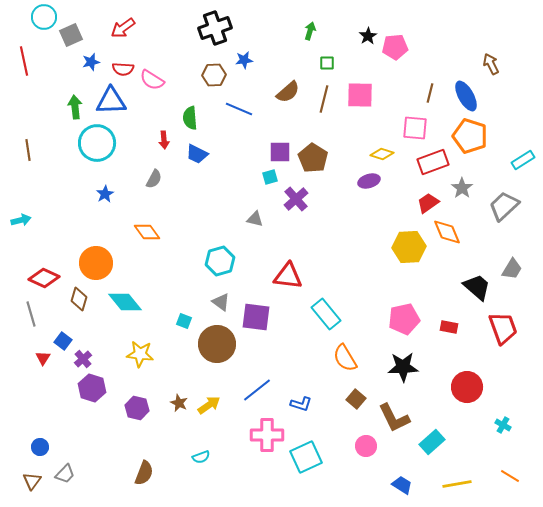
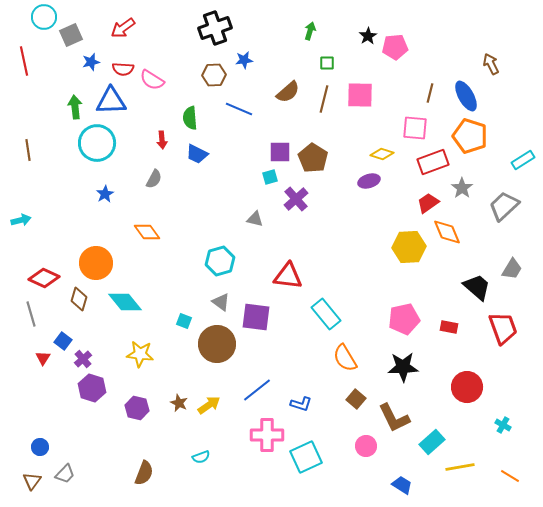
red arrow at (164, 140): moved 2 px left
yellow line at (457, 484): moved 3 px right, 17 px up
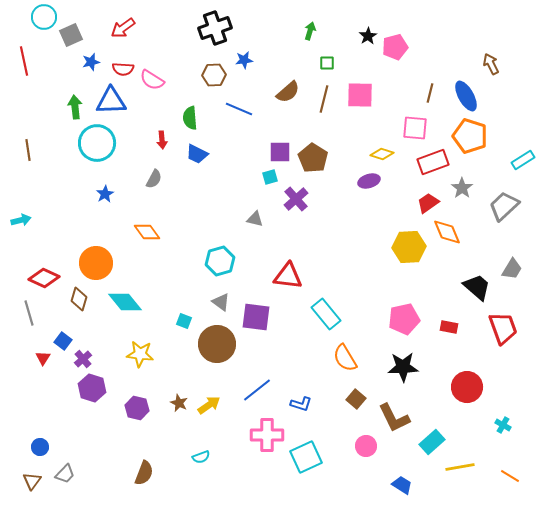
pink pentagon at (395, 47): rotated 10 degrees counterclockwise
gray line at (31, 314): moved 2 px left, 1 px up
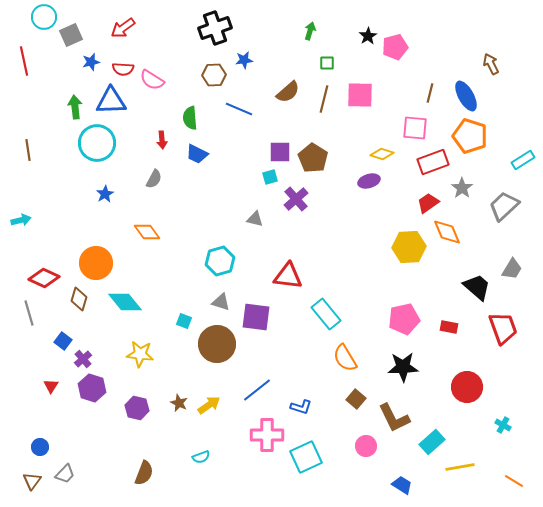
gray triangle at (221, 302): rotated 18 degrees counterclockwise
red triangle at (43, 358): moved 8 px right, 28 px down
blue L-shape at (301, 404): moved 3 px down
orange line at (510, 476): moved 4 px right, 5 px down
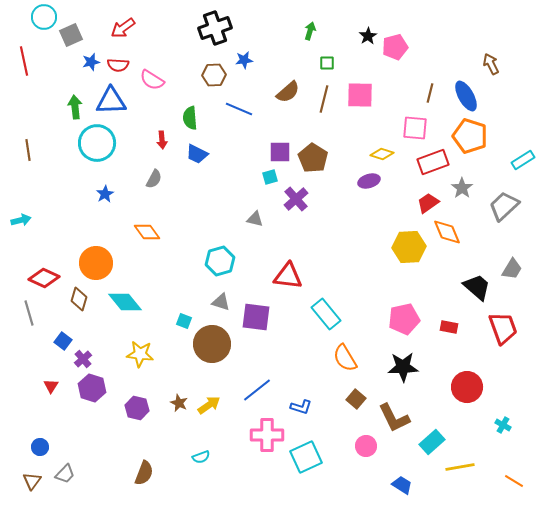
red semicircle at (123, 69): moved 5 px left, 4 px up
brown circle at (217, 344): moved 5 px left
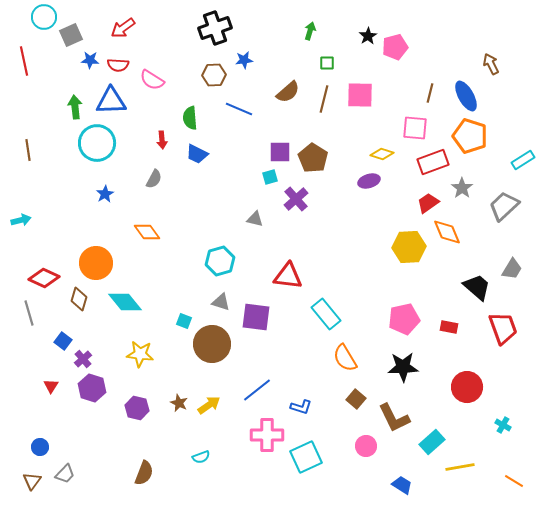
blue star at (91, 62): moved 1 px left, 2 px up; rotated 18 degrees clockwise
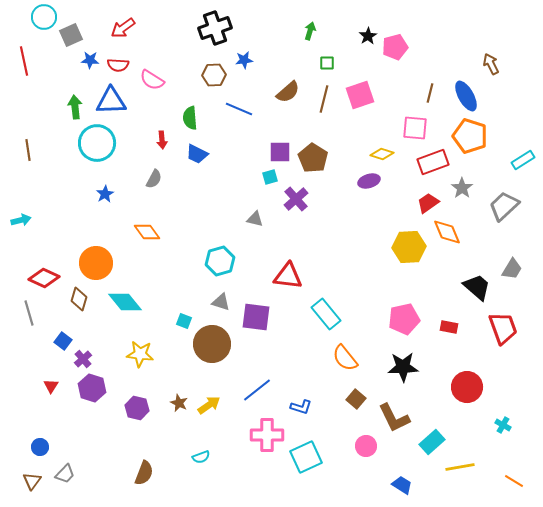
pink square at (360, 95): rotated 20 degrees counterclockwise
orange semicircle at (345, 358): rotated 8 degrees counterclockwise
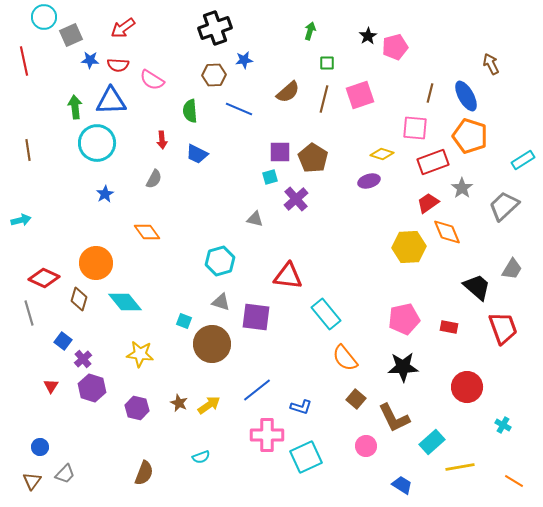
green semicircle at (190, 118): moved 7 px up
